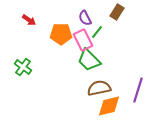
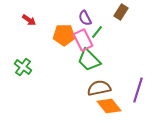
brown rectangle: moved 4 px right
orange pentagon: moved 3 px right, 1 px down
orange diamond: rotated 65 degrees clockwise
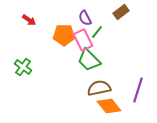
brown rectangle: rotated 21 degrees clockwise
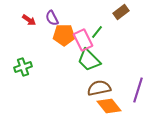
purple semicircle: moved 33 px left
green cross: rotated 36 degrees clockwise
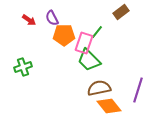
pink rectangle: moved 1 px right, 3 px down; rotated 45 degrees clockwise
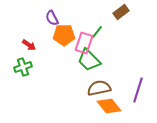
red arrow: moved 25 px down
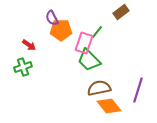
orange pentagon: moved 3 px left, 5 px up
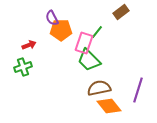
red arrow: rotated 56 degrees counterclockwise
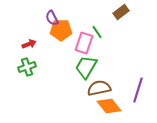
green line: rotated 72 degrees counterclockwise
red arrow: moved 1 px up
green trapezoid: moved 3 px left, 7 px down; rotated 75 degrees clockwise
green cross: moved 4 px right
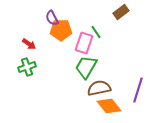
green line: moved 1 px left
red arrow: rotated 56 degrees clockwise
